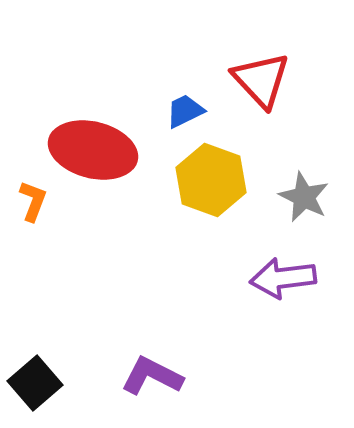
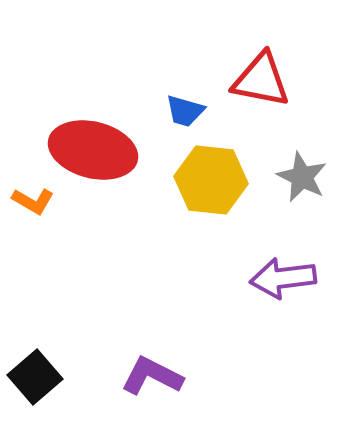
red triangle: rotated 36 degrees counterclockwise
blue trapezoid: rotated 138 degrees counterclockwise
yellow hexagon: rotated 14 degrees counterclockwise
gray star: moved 2 px left, 20 px up
orange L-shape: rotated 99 degrees clockwise
black square: moved 6 px up
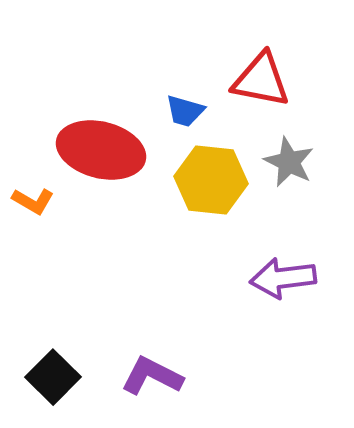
red ellipse: moved 8 px right
gray star: moved 13 px left, 15 px up
black square: moved 18 px right; rotated 4 degrees counterclockwise
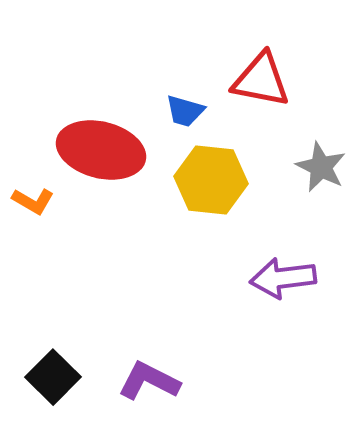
gray star: moved 32 px right, 5 px down
purple L-shape: moved 3 px left, 5 px down
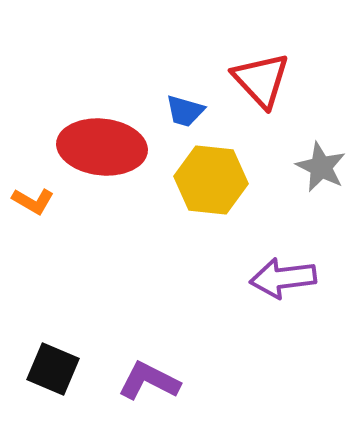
red triangle: rotated 36 degrees clockwise
red ellipse: moved 1 px right, 3 px up; rotated 8 degrees counterclockwise
black square: moved 8 px up; rotated 22 degrees counterclockwise
